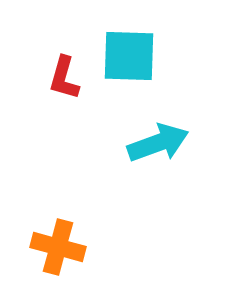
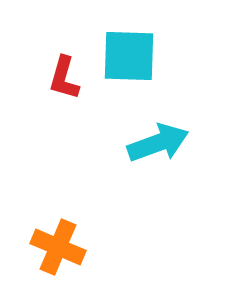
orange cross: rotated 8 degrees clockwise
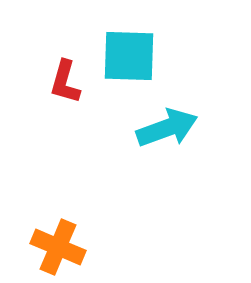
red L-shape: moved 1 px right, 4 px down
cyan arrow: moved 9 px right, 15 px up
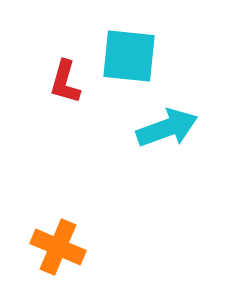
cyan square: rotated 4 degrees clockwise
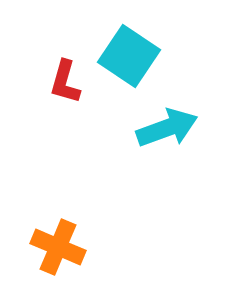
cyan square: rotated 28 degrees clockwise
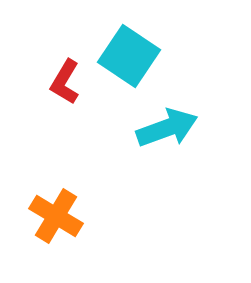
red L-shape: rotated 15 degrees clockwise
orange cross: moved 2 px left, 31 px up; rotated 8 degrees clockwise
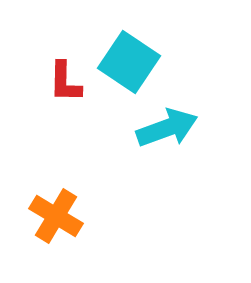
cyan square: moved 6 px down
red L-shape: rotated 30 degrees counterclockwise
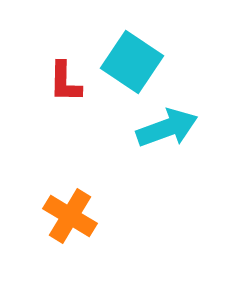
cyan square: moved 3 px right
orange cross: moved 14 px right
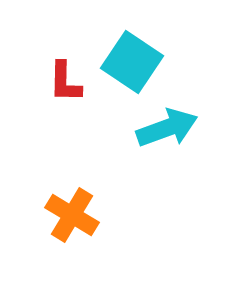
orange cross: moved 2 px right, 1 px up
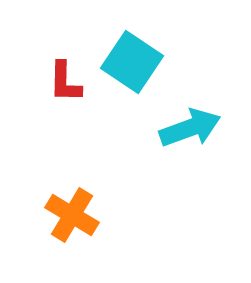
cyan arrow: moved 23 px right
